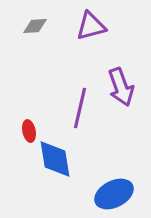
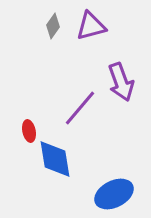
gray diamond: moved 18 px right; rotated 50 degrees counterclockwise
purple arrow: moved 5 px up
purple line: rotated 27 degrees clockwise
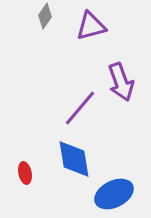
gray diamond: moved 8 px left, 10 px up
red ellipse: moved 4 px left, 42 px down
blue diamond: moved 19 px right
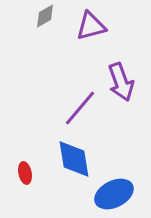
gray diamond: rotated 25 degrees clockwise
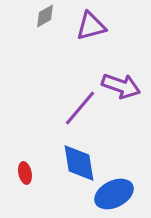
purple arrow: moved 4 px down; rotated 51 degrees counterclockwise
blue diamond: moved 5 px right, 4 px down
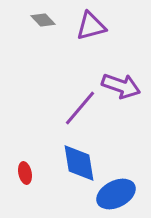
gray diamond: moved 2 px left, 4 px down; rotated 75 degrees clockwise
blue ellipse: moved 2 px right
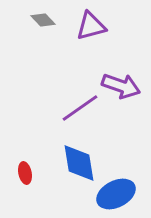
purple line: rotated 15 degrees clockwise
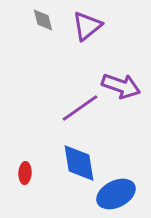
gray diamond: rotated 30 degrees clockwise
purple triangle: moved 4 px left; rotated 24 degrees counterclockwise
red ellipse: rotated 15 degrees clockwise
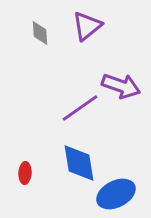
gray diamond: moved 3 px left, 13 px down; rotated 10 degrees clockwise
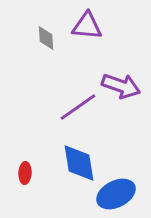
purple triangle: rotated 44 degrees clockwise
gray diamond: moved 6 px right, 5 px down
purple line: moved 2 px left, 1 px up
